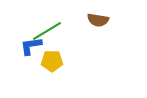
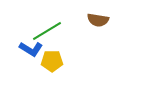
blue L-shape: moved 3 px down; rotated 140 degrees counterclockwise
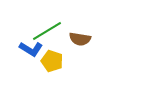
brown semicircle: moved 18 px left, 19 px down
yellow pentagon: rotated 20 degrees clockwise
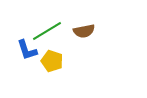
brown semicircle: moved 4 px right, 8 px up; rotated 20 degrees counterclockwise
blue L-shape: moved 4 px left, 1 px down; rotated 40 degrees clockwise
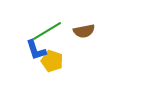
blue L-shape: moved 9 px right
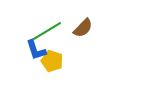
brown semicircle: moved 1 px left, 3 px up; rotated 35 degrees counterclockwise
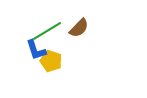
brown semicircle: moved 4 px left
yellow pentagon: moved 1 px left
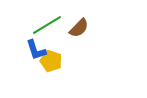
green line: moved 6 px up
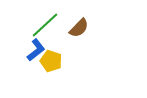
green line: moved 2 px left; rotated 12 degrees counterclockwise
blue L-shape: rotated 110 degrees counterclockwise
